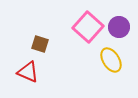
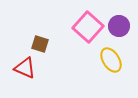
purple circle: moved 1 px up
red triangle: moved 3 px left, 4 px up
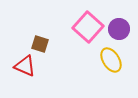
purple circle: moved 3 px down
red triangle: moved 2 px up
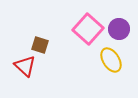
pink square: moved 2 px down
brown square: moved 1 px down
red triangle: rotated 20 degrees clockwise
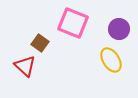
pink square: moved 15 px left, 6 px up; rotated 20 degrees counterclockwise
brown square: moved 2 px up; rotated 18 degrees clockwise
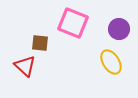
brown square: rotated 30 degrees counterclockwise
yellow ellipse: moved 2 px down
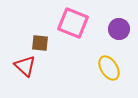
yellow ellipse: moved 2 px left, 6 px down
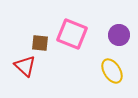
pink square: moved 1 px left, 11 px down
purple circle: moved 6 px down
yellow ellipse: moved 3 px right, 3 px down
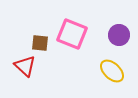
yellow ellipse: rotated 15 degrees counterclockwise
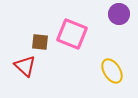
purple circle: moved 21 px up
brown square: moved 1 px up
yellow ellipse: rotated 15 degrees clockwise
